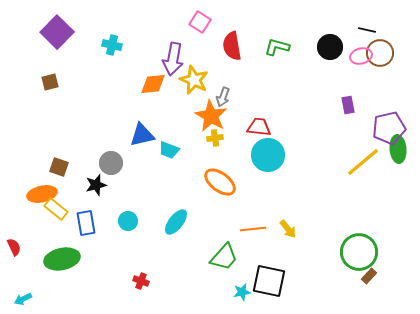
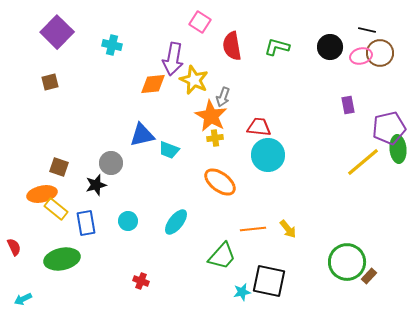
green circle at (359, 252): moved 12 px left, 10 px down
green trapezoid at (224, 257): moved 2 px left, 1 px up
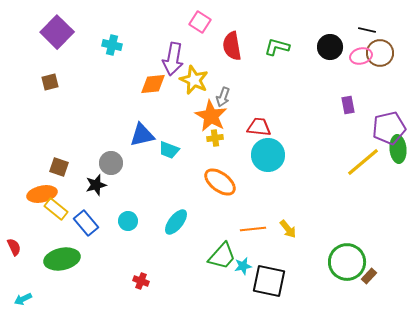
blue rectangle at (86, 223): rotated 30 degrees counterclockwise
cyan star at (242, 292): moved 1 px right, 26 px up
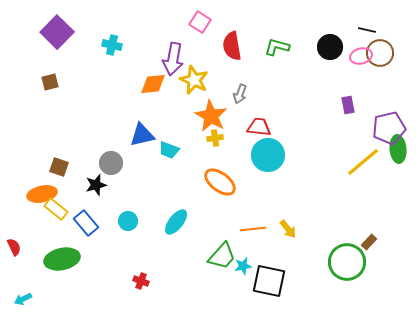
gray arrow at (223, 97): moved 17 px right, 3 px up
brown rectangle at (369, 276): moved 34 px up
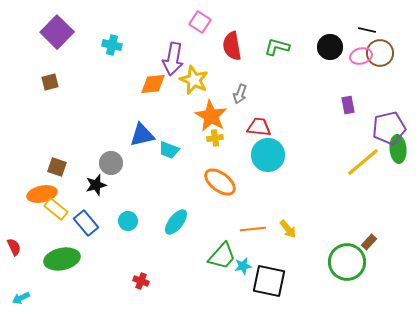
brown square at (59, 167): moved 2 px left
cyan arrow at (23, 299): moved 2 px left, 1 px up
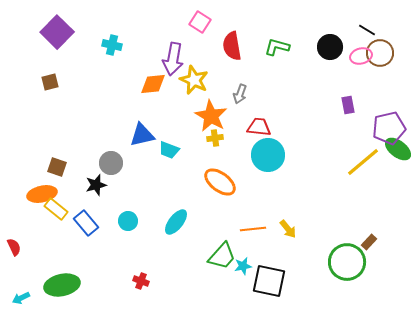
black line at (367, 30): rotated 18 degrees clockwise
green ellipse at (398, 149): rotated 48 degrees counterclockwise
green ellipse at (62, 259): moved 26 px down
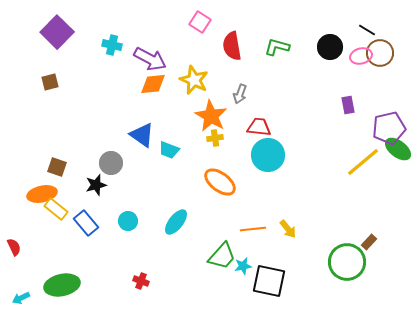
purple arrow at (173, 59): moved 23 px left; rotated 72 degrees counterclockwise
blue triangle at (142, 135): rotated 48 degrees clockwise
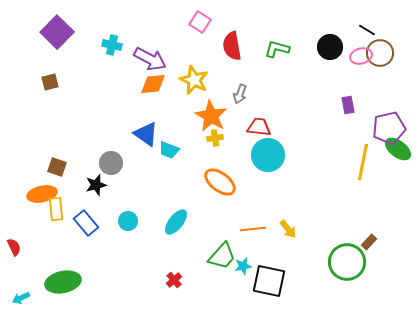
green L-shape at (277, 47): moved 2 px down
blue triangle at (142, 135): moved 4 px right, 1 px up
yellow line at (363, 162): rotated 39 degrees counterclockwise
yellow rectangle at (56, 209): rotated 45 degrees clockwise
red cross at (141, 281): moved 33 px right, 1 px up; rotated 28 degrees clockwise
green ellipse at (62, 285): moved 1 px right, 3 px up
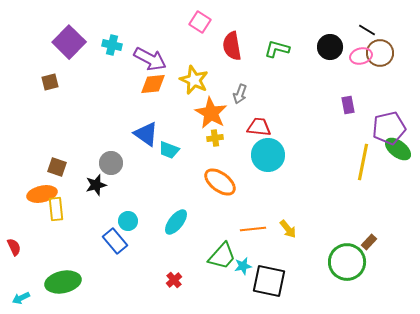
purple square at (57, 32): moved 12 px right, 10 px down
orange star at (211, 116): moved 3 px up
blue rectangle at (86, 223): moved 29 px right, 18 px down
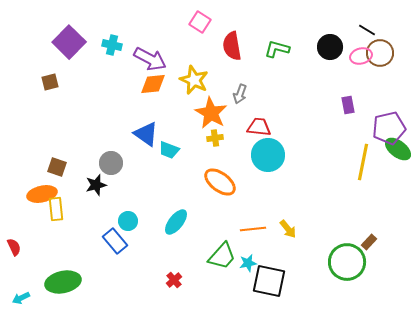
cyan star at (243, 266): moved 5 px right, 3 px up
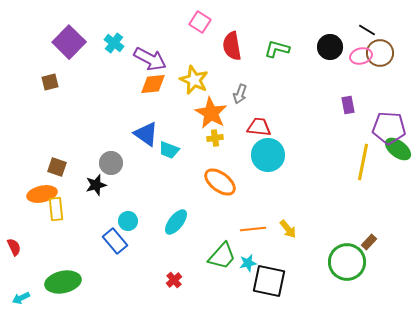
cyan cross at (112, 45): moved 2 px right, 2 px up; rotated 24 degrees clockwise
purple pentagon at (389, 128): rotated 16 degrees clockwise
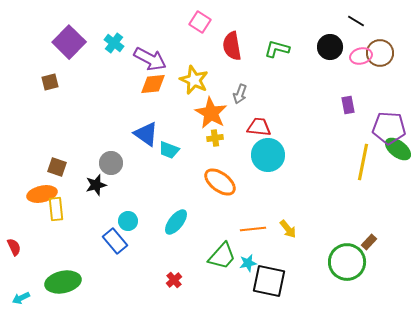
black line at (367, 30): moved 11 px left, 9 px up
